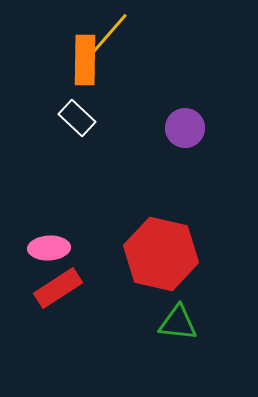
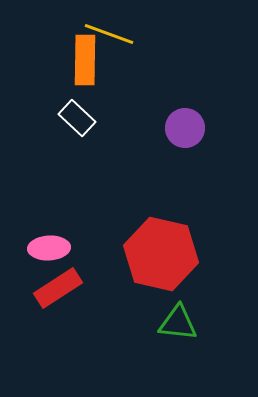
yellow line: rotated 69 degrees clockwise
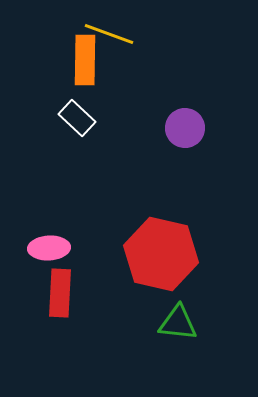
red rectangle: moved 2 px right, 5 px down; rotated 54 degrees counterclockwise
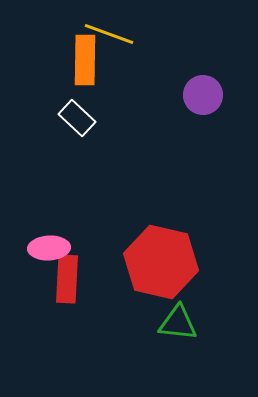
purple circle: moved 18 px right, 33 px up
red hexagon: moved 8 px down
red rectangle: moved 7 px right, 14 px up
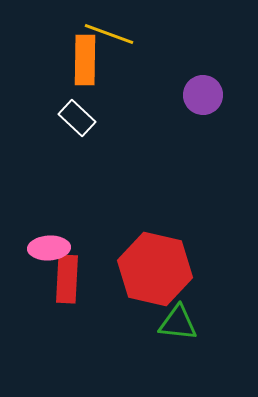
red hexagon: moved 6 px left, 7 px down
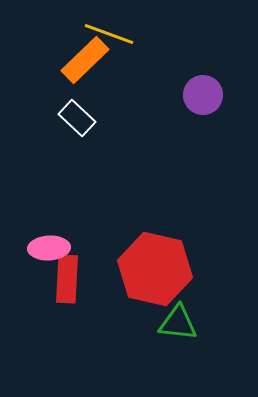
orange rectangle: rotated 45 degrees clockwise
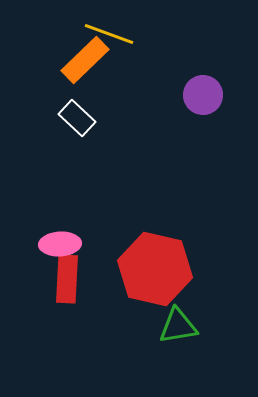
pink ellipse: moved 11 px right, 4 px up
green triangle: moved 3 px down; rotated 15 degrees counterclockwise
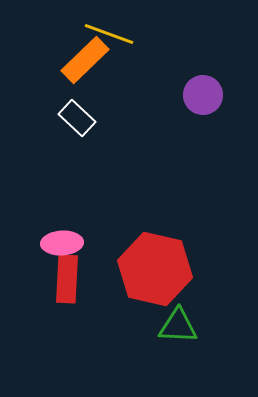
pink ellipse: moved 2 px right, 1 px up
green triangle: rotated 12 degrees clockwise
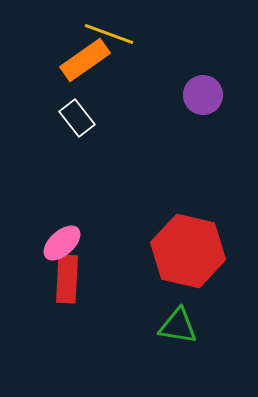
orange rectangle: rotated 9 degrees clockwise
white rectangle: rotated 9 degrees clockwise
pink ellipse: rotated 39 degrees counterclockwise
red hexagon: moved 33 px right, 18 px up
green triangle: rotated 6 degrees clockwise
